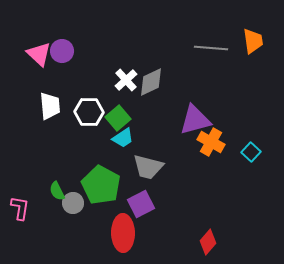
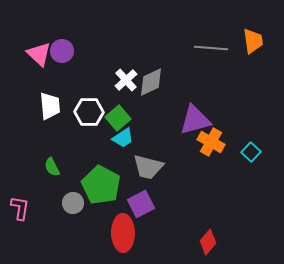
green semicircle: moved 5 px left, 24 px up
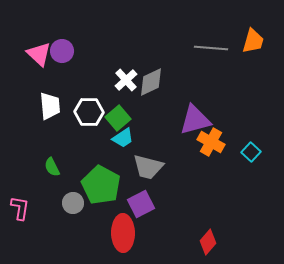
orange trapezoid: rotated 24 degrees clockwise
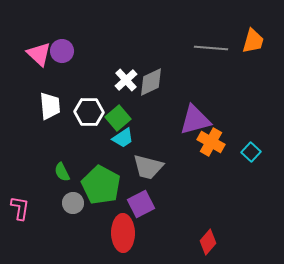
green semicircle: moved 10 px right, 5 px down
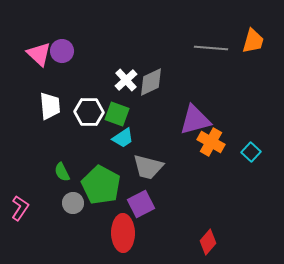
green square: moved 1 px left, 4 px up; rotated 30 degrees counterclockwise
pink L-shape: rotated 25 degrees clockwise
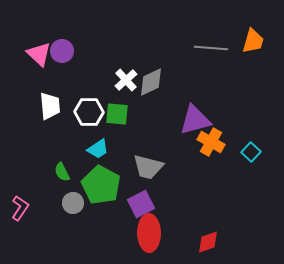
green square: rotated 15 degrees counterclockwise
cyan trapezoid: moved 25 px left, 11 px down
red ellipse: moved 26 px right
red diamond: rotated 30 degrees clockwise
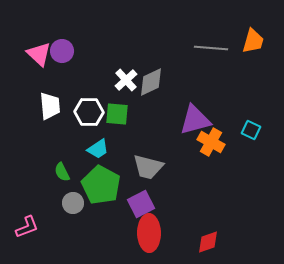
cyan square: moved 22 px up; rotated 18 degrees counterclockwise
pink L-shape: moved 7 px right, 19 px down; rotated 35 degrees clockwise
